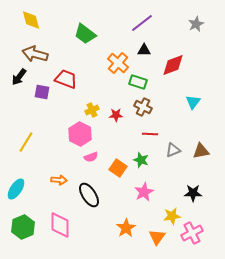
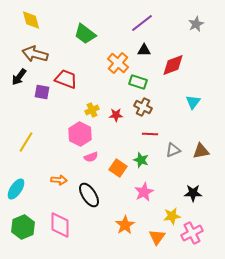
orange star: moved 1 px left, 3 px up
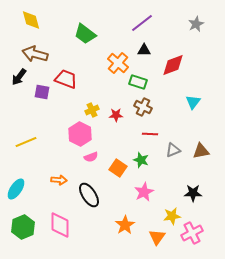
yellow line: rotated 35 degrees clockwise
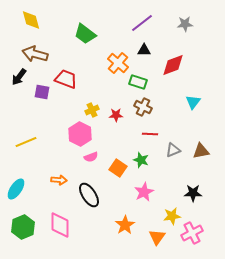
gray star: moved 11 px left; rotated 21 degrees clockwise
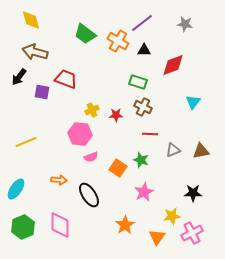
gray star: rotated 14 degrees clockwise
brown arrow: moved 2 px up
orange cross: moved 22 px up; rotated 10 degrees counterclockwise
pink hexagon: rotated 20 degrees counterclockwise
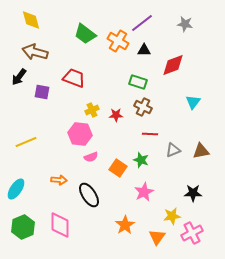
red trapezoid: moved 8 px right, 1 px up
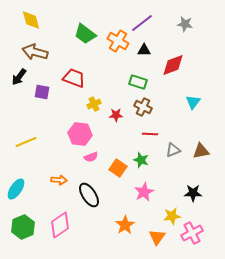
yellow cross: moved 2 px right, 6 px up
pink diamond: rotated 56 degrees clockwise
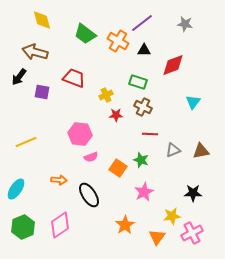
yellow diamond: moved 11 px right
yellow cross: moved 12 px right, 9 px up
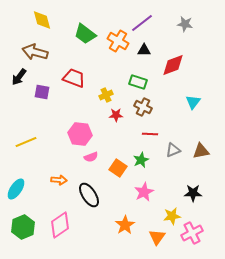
green star: rotated 28 degrees clockwise
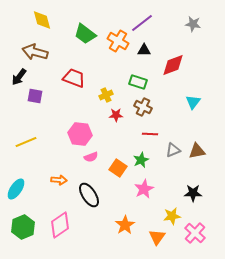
gray star: moved 8 px right
purple square: moved 7 px left, 4 px down
brown triangle: moved 4 px left
pink star: moved 3 px up
pink cross: moved 3 px right; rotated 20 degrees counterclockwise
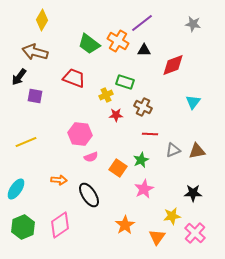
yellow diamond: rotated 45 degrees clockwise
green trapezoid: moved 4 px right, 10 px down
green rectangle: moved 13 px left
